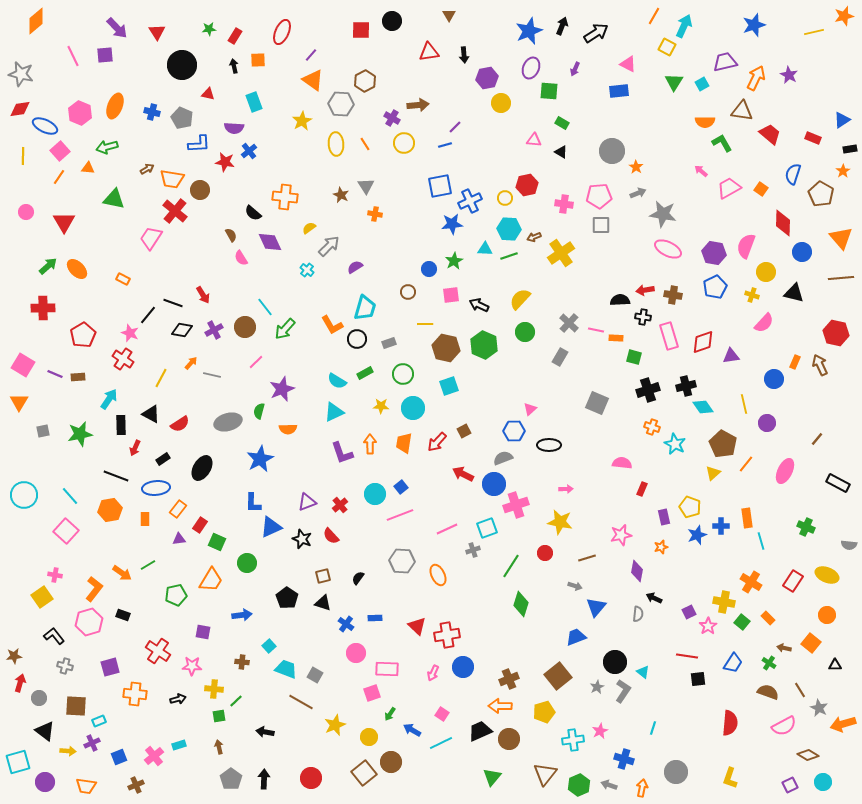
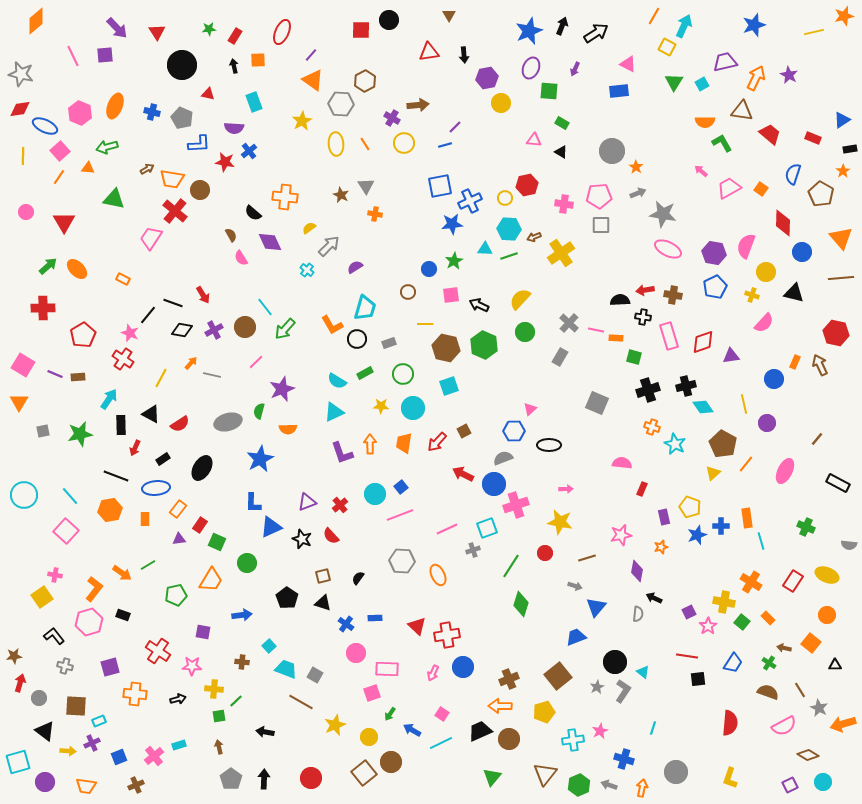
black circle at (392, 21): moved 3 px left, 1 px up
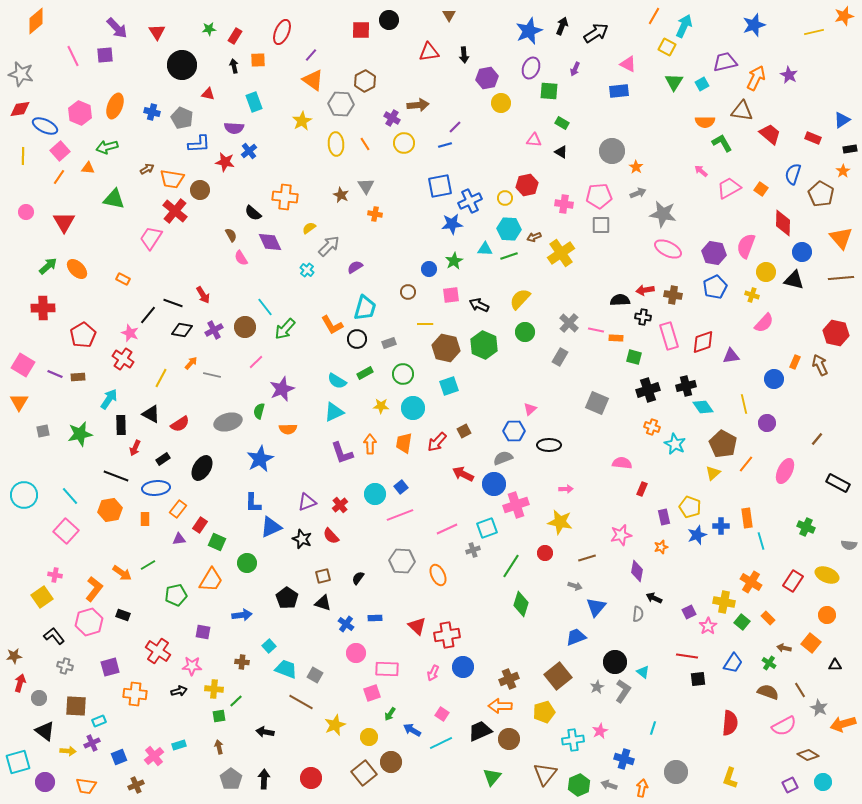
black triangle at (794, 293): moved 13 px up
black arrow at (178, 699): moved 1 px right, 8 px up
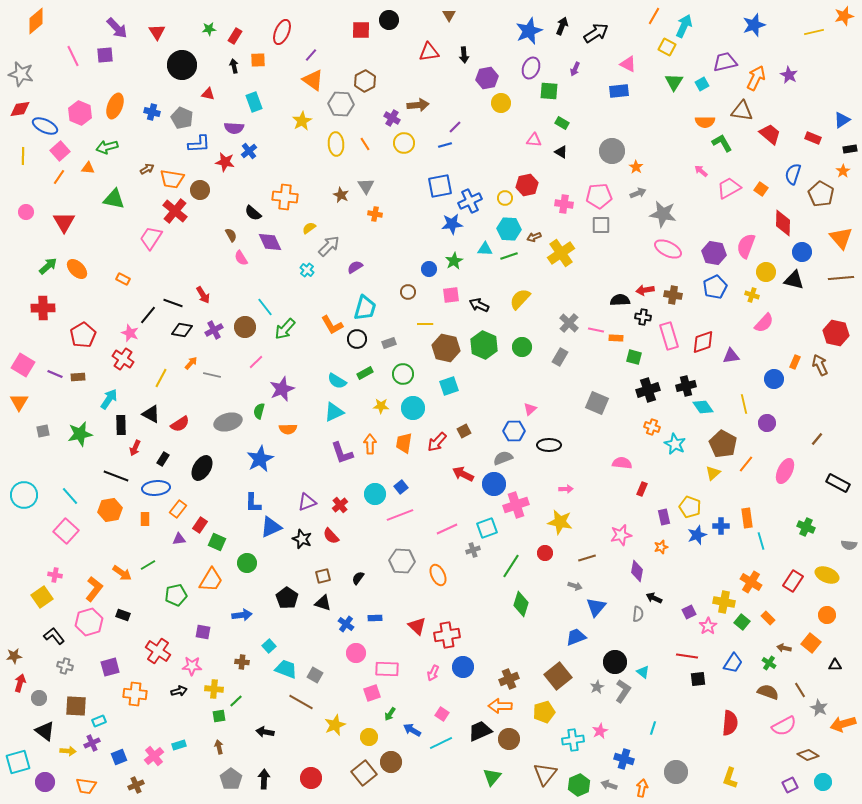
green circle at (525, 332): moved 3 px left, 15 px down
black rectangle at (163, 459): rotated 24 degrees counterclockwise
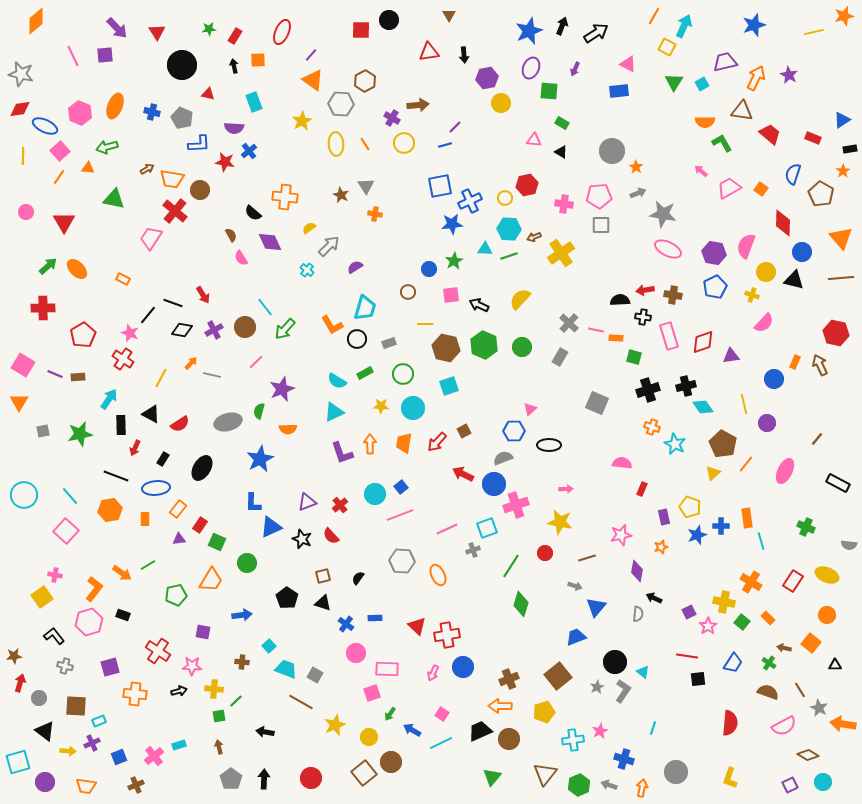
orange arrow at (843, 724): rotated 25 degrees clockwise
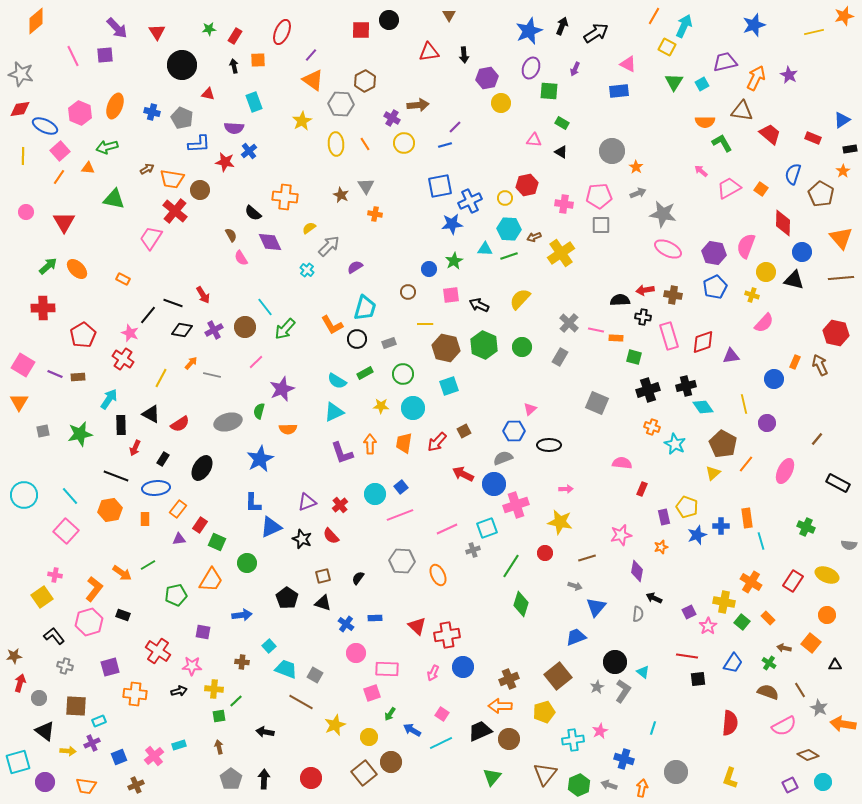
yellow pentagon at (690, 507): moved 3 px left
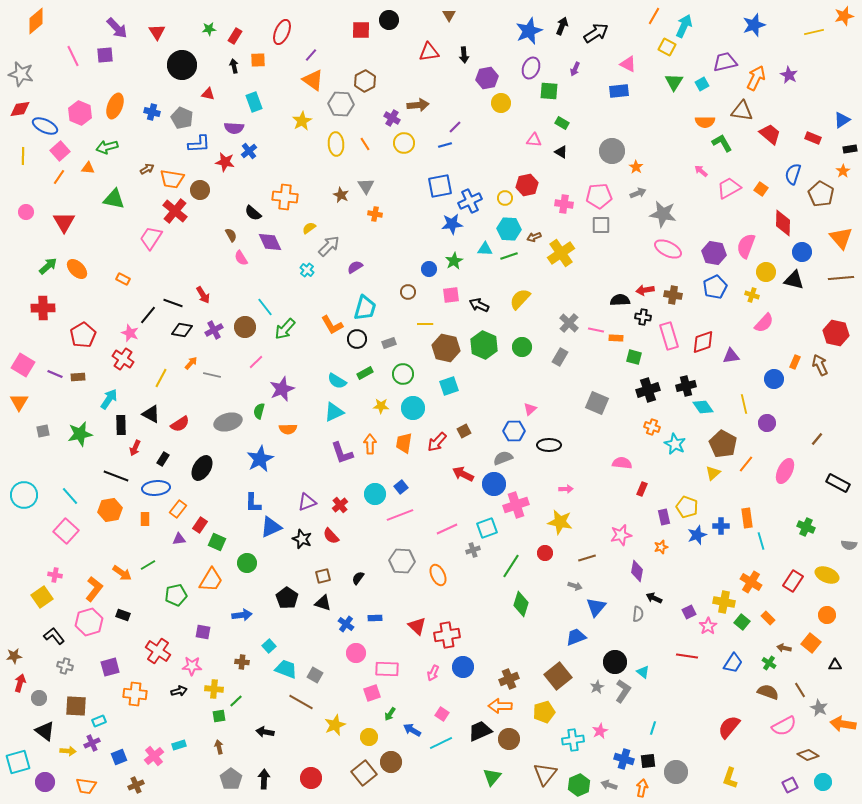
black square at (698, 679): moved 50 px left, 82 px down
red semicircle at (730, 723): moved 1 px left, 4 px down; rotated 145 degrees counterclockwise
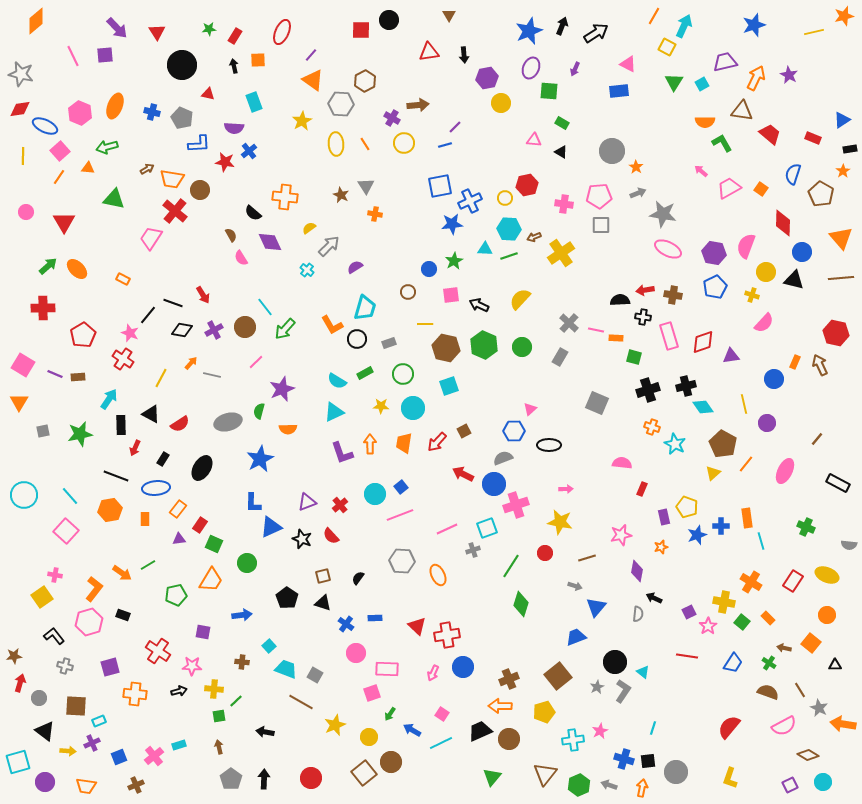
green square at (217, 542): moved 3 px left, 2 px down
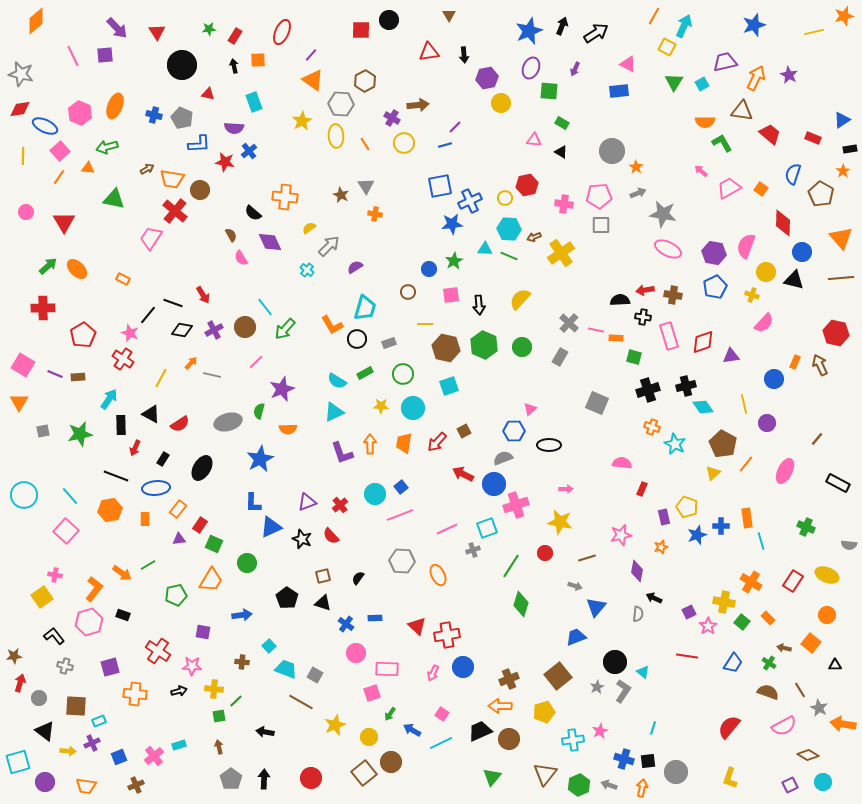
blue cross at (152, 112): moved 2 px right, 3 px down
yellow ellipse at (336, 144): moved 8 px up
green line at (509, 256): rotated 42 degrees clockwise
black arrow at (479, 305): rotated 120 degrees counterclockwise
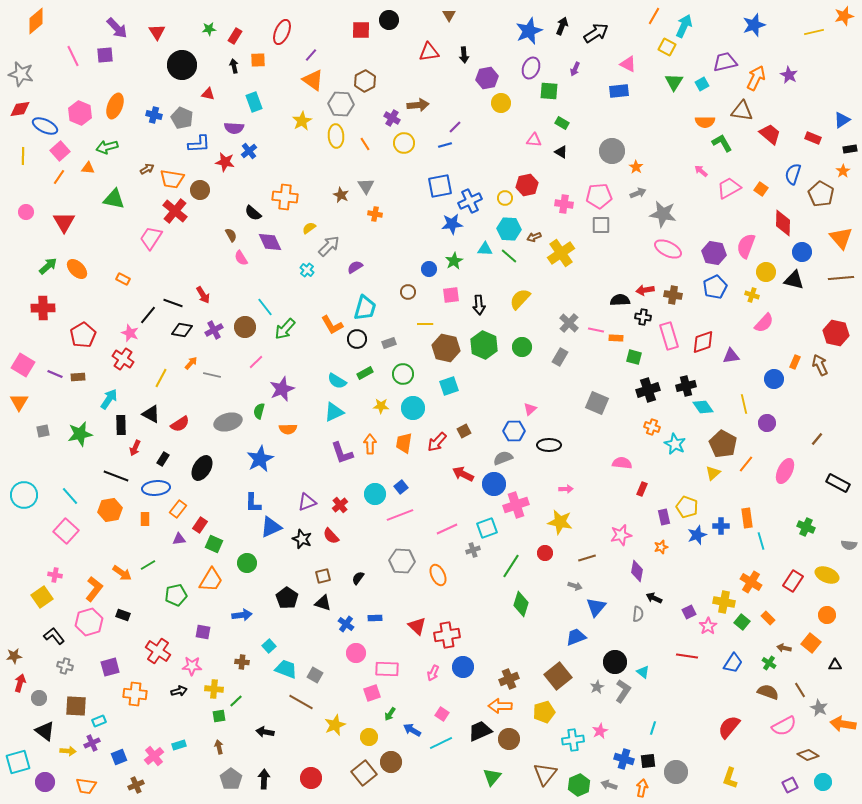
green line at (509, 256): rotated 18 degrees clockwise
